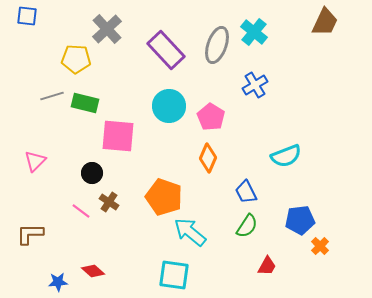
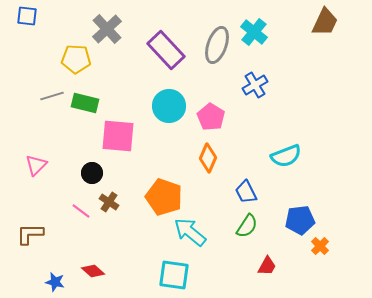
pink triangle: moved 1 px right, 4 px down
blue star: moved 3 px left; rotated 18 degrees clockwise
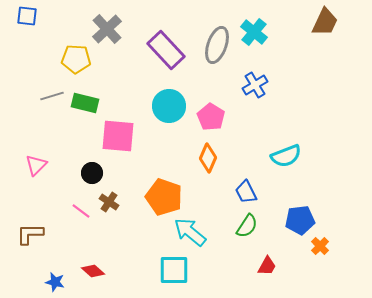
cyan square: moved 5 px up; rotated 8 degrees counterclockwise
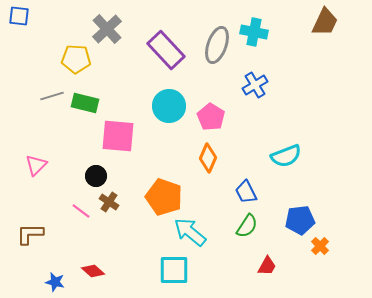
blue square: moved 8 px left
cyan cross: rotated 28 degrees counterclockwise
black circle: moved 4 px right, 3 px down
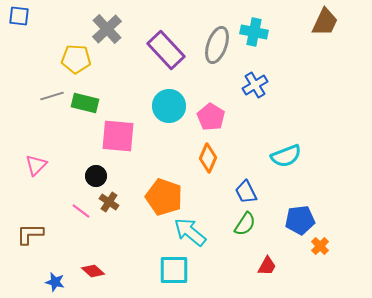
green semicircle: moved 2 px left, 2 px up
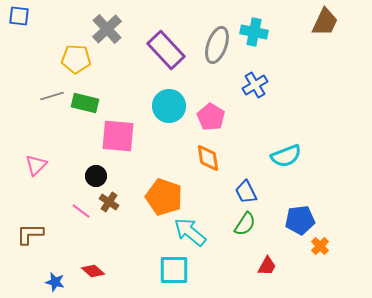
orange diamond: rotated 32 degrees counterclockwise
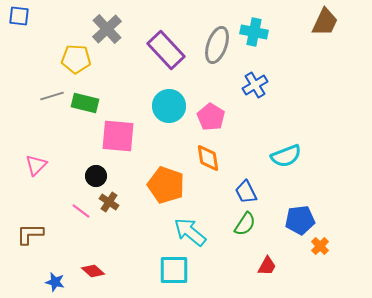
orange pentagon: moved 2 px right, 12 px up
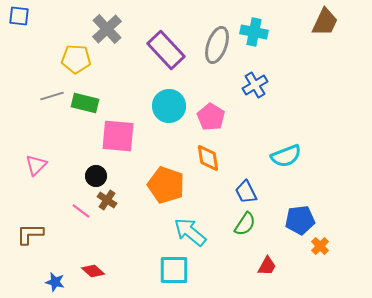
brown cross: moved 2 px left, 2 px up
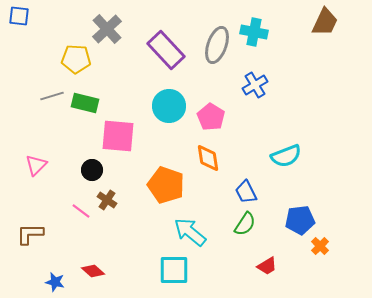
black circle: moved 4 px left, 6 px up
red trapezoid: rotated 30 degrees clockwise
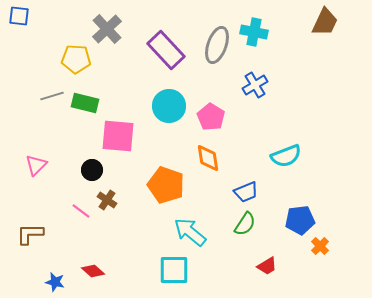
blue trapezoid: rotated 85 degrees counterclockwise
